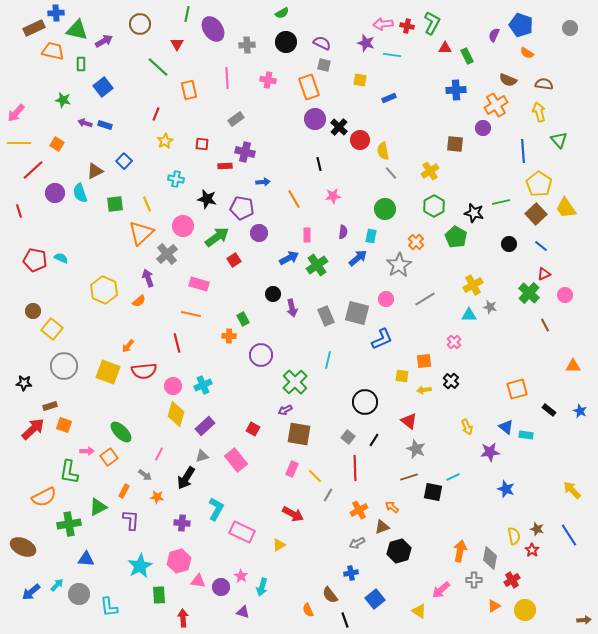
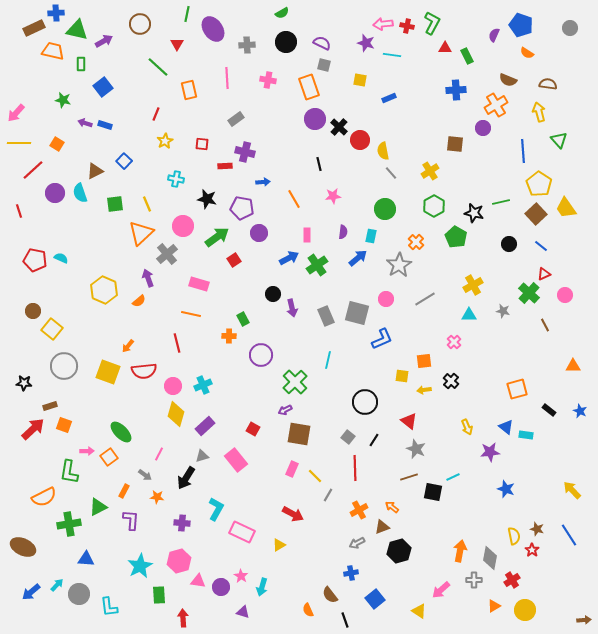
brown semicircle at (544, 84): moved 4 px right
gray star at (490, 307): moved 13 px right, 4 px down
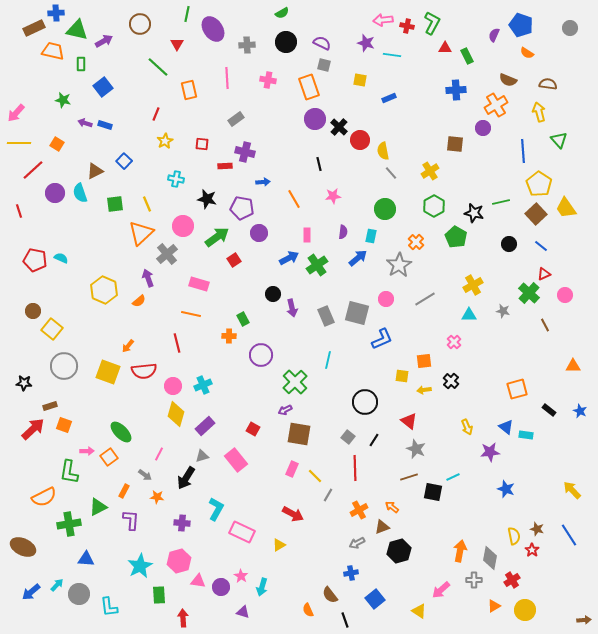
pink arrow at (383, 24): moved 4 px up
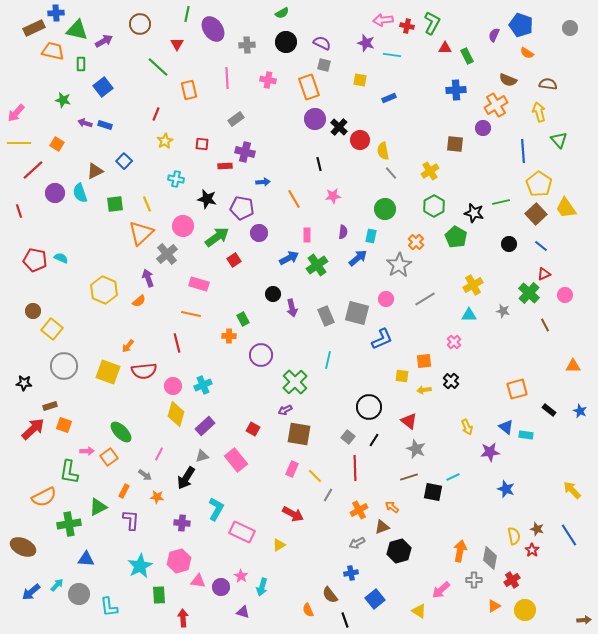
black circle at (365, 402): moved 4 px right, 5 px down
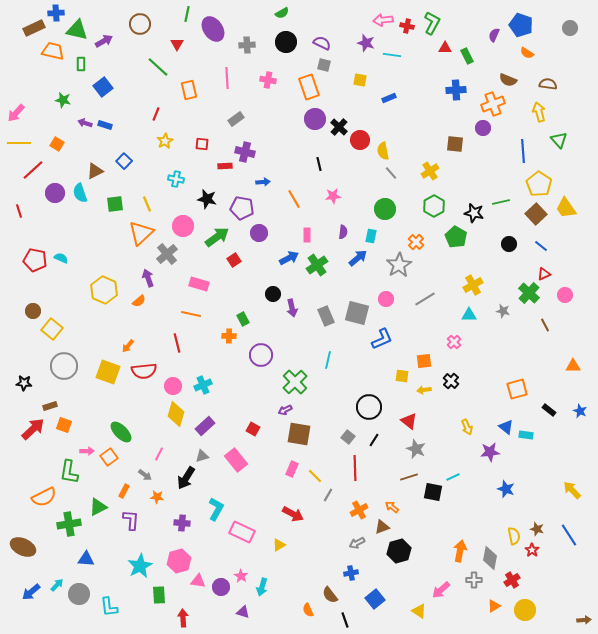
orange cross at (496, 105): moved 3 px left, 1 px up; rotated 10 degrees clockwise
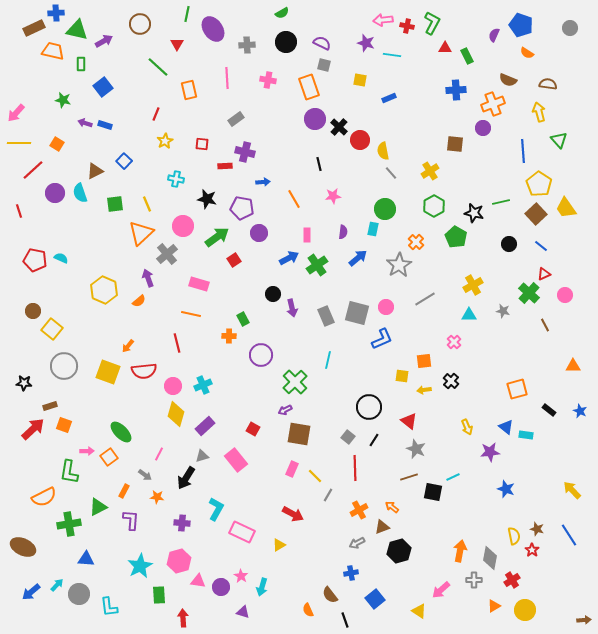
cyan rectangle at (371, 236): moved 2 px right, 7 px up
pink circle at (386, 299): moved 8 px down
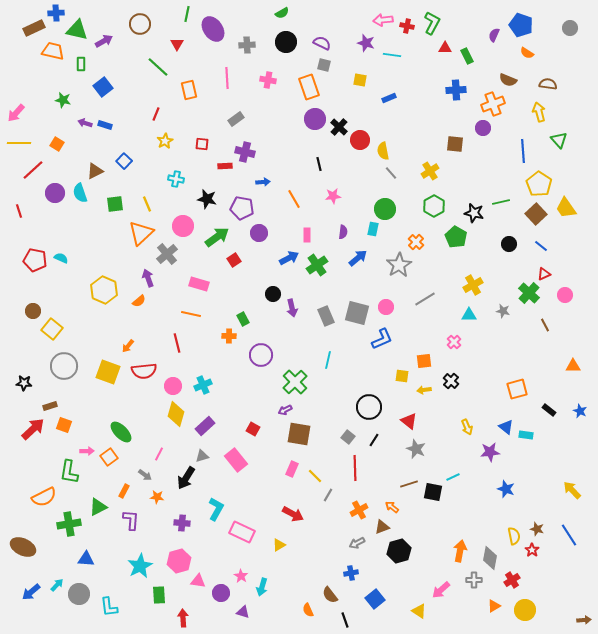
brown line at (409, 477): moved 7 px down
purple circle at (221, 587): moved 6 px down
